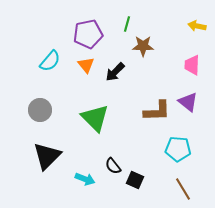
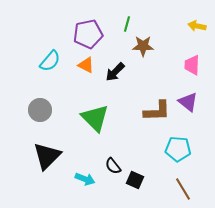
orange triangle: rotated 24 degrees counterclockwise
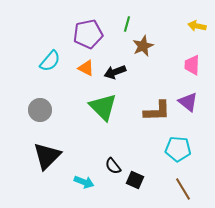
brown star: rotated 25 degrees counterclockwise
orange triangle: moved 3 px down
black arrow: rotated 25 degrees clockwise
green triangle: moved 8 px right, 11 px up
cyan arrow: moved 1 px left, 3 px down
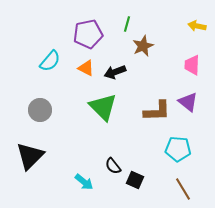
black triangle: moved 17 px left
cyan arrow: rotated 18 degrees clockwise
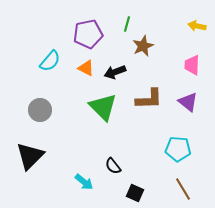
brown L-shape: moved 8 px left, 12 px up
black square: moved 13 px down
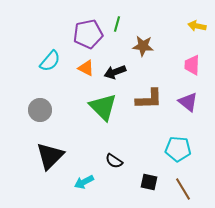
green line: moved 10 px left
brown star: rotated 30 degrees clockwise
black triangle: moved 20 px right
black semicircle: moved 1 px right, 5 px up; rotated 18 degrees counterclockwise
cyan arrow: rotated 114 degrees clockwise
black square: moved 14 px right, 11 px up; rotated 12 degrees counterclockwise
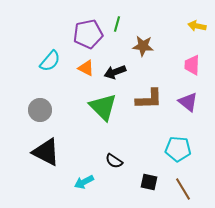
black triangle: moved 4 px left, 4 px up; rotated 48 degrees counterclockwise
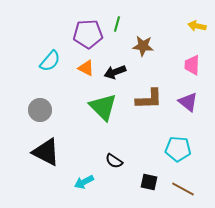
purple pentagon: rotated 8 degrees clockwise
brown line: rotated 30 degrees counterclockwise
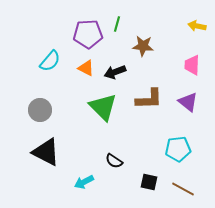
cyan pentagon: rotated 10 degrees counterclockwise
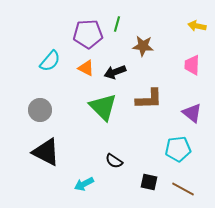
purple triangle: moved 4 px right, 11 px down
cyan arrow: moved 2 px down
